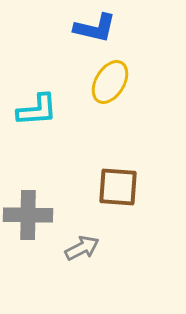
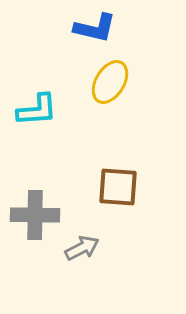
gray cross: moved 7 px right
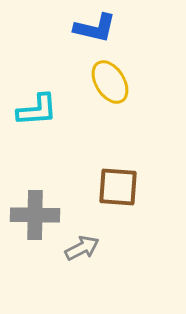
yellow ellipse: rotated 63 degrees counterclockwise
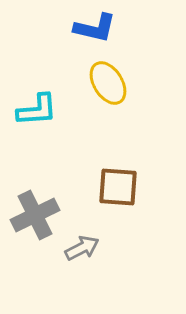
yellow ellipse: moved 2 px left, 1 px down
gray cross: rotated 27 degrees counterclockwise
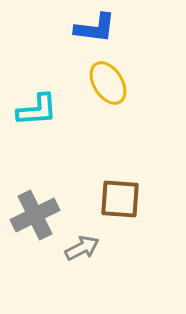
blue L-shape: rotated 6 degrees counterclockwise
brown square: moved 2 px right, 12 px down
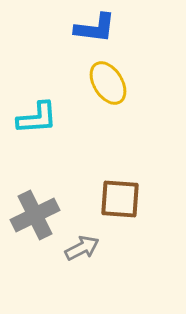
cyan L-shape: moved 8 px down
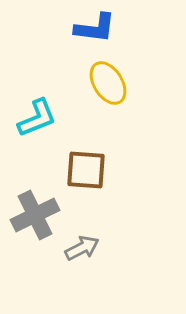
cyan L-shape: rotated 18 degrees counterclockwise
brown square: moved 34 px left, 29 px up
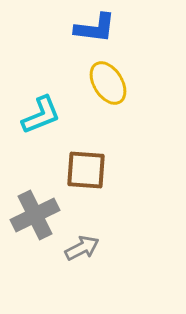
cyan L-shape: moved 4 px right, 3 px up
